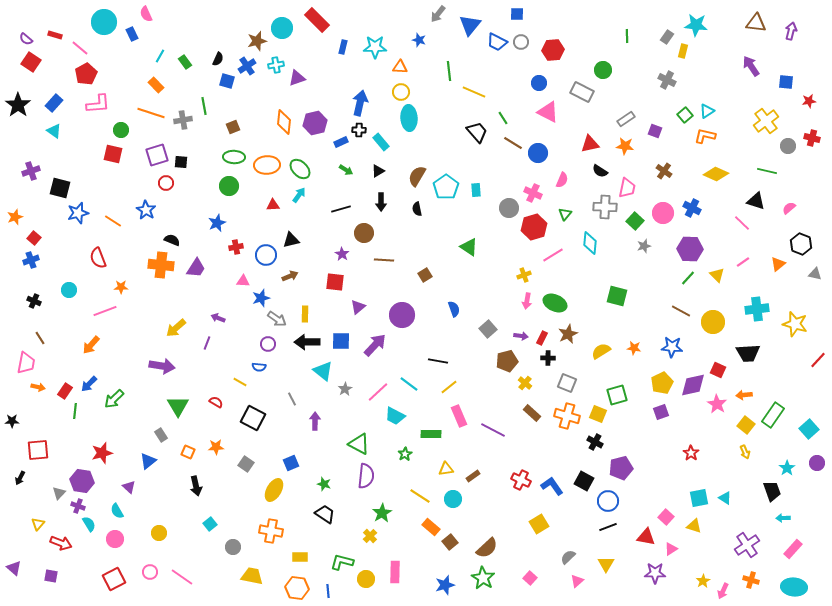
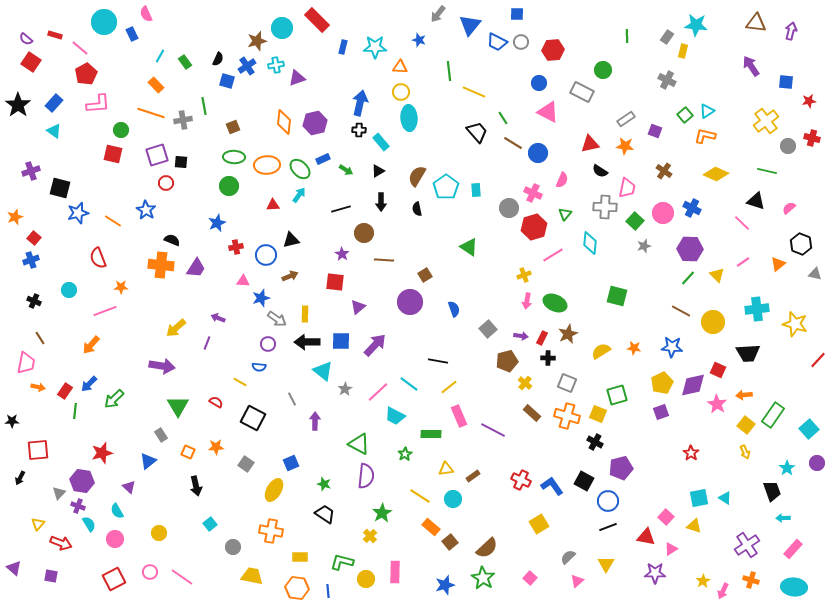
blue rectangle at (341, 142): moved 18 px left, 17 px down
purple circle at (402, 315): moved 8 px right, 13 px up
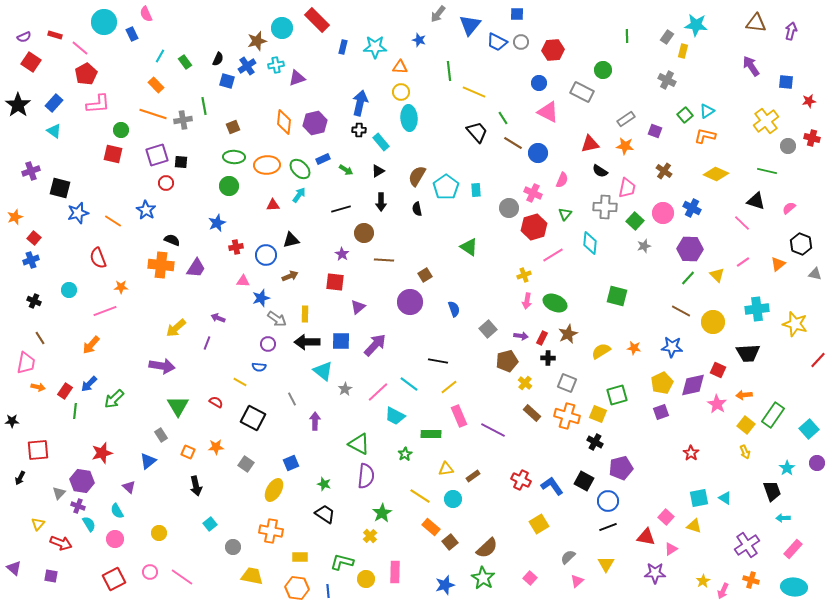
purple semicircle at (26, 39): moved 2 px left, 2 px up; rotated 64 degrees counterclockwise
orange line at (151, 113): moved 2 px right, 1 px down
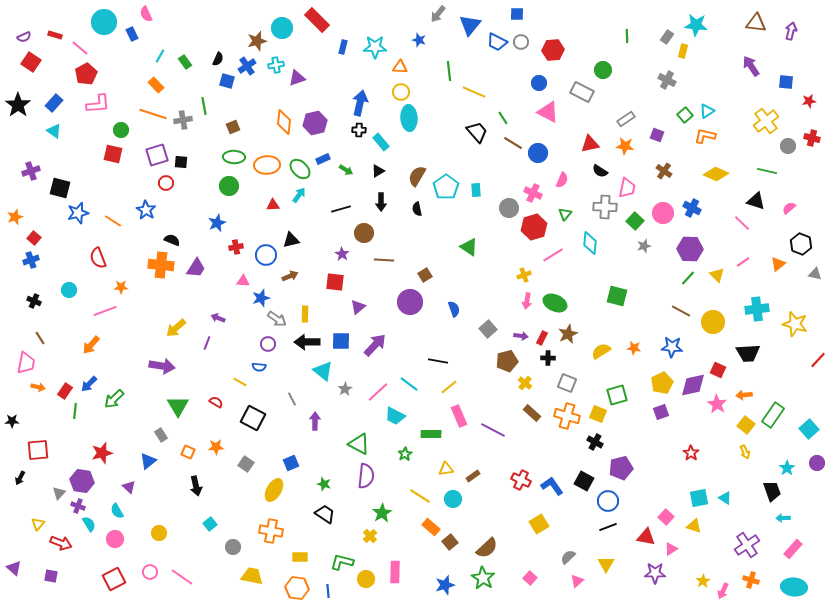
purple square at (655, 131): moved 2 px right, 4 px down
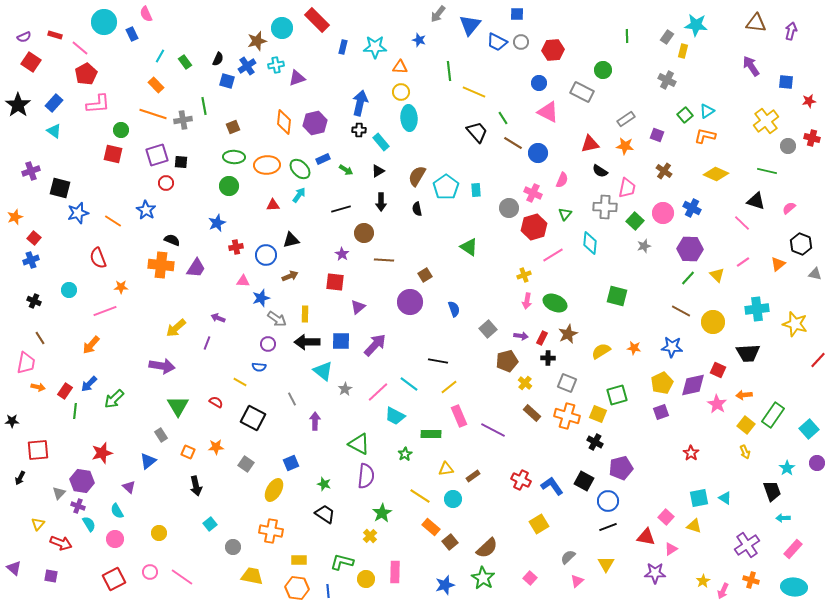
yellow rectangle at (300, 557): moved 1 px left, 3 px down
